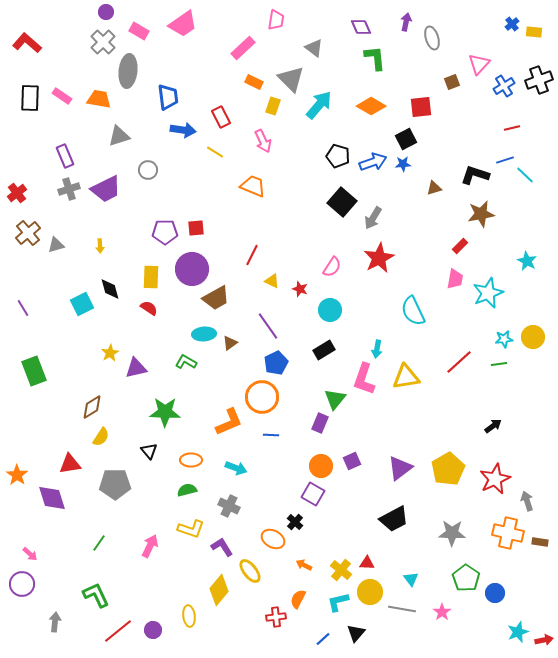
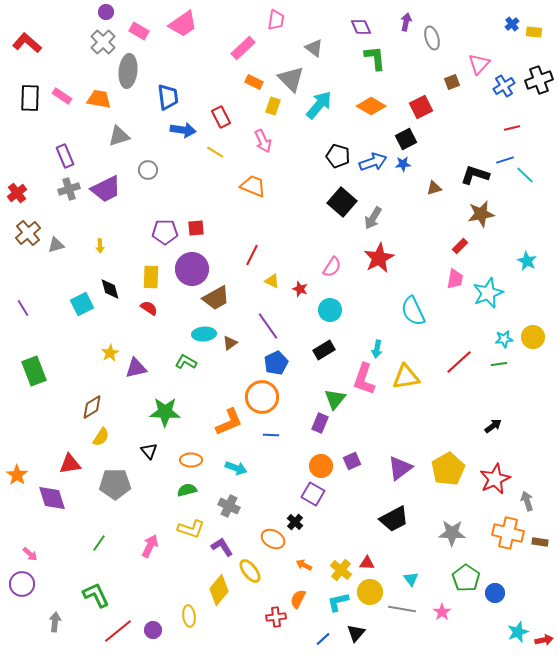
red square at (421, 107): rotated 20 degrees counterclockwise
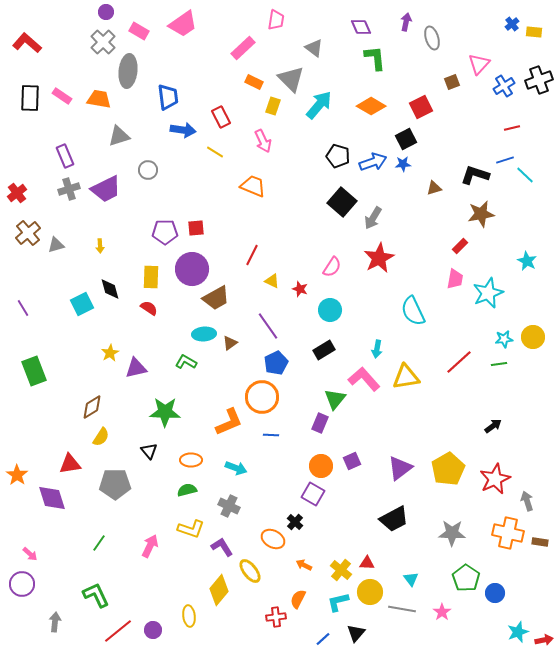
pink L-shape at (364, 379): rotated 120 degrees clockwise
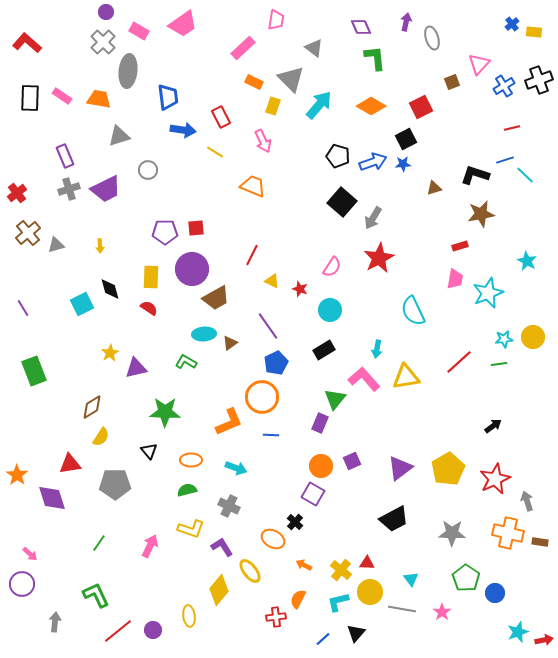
red rectangle at (460, 246): rotated 28 degrees clockwise
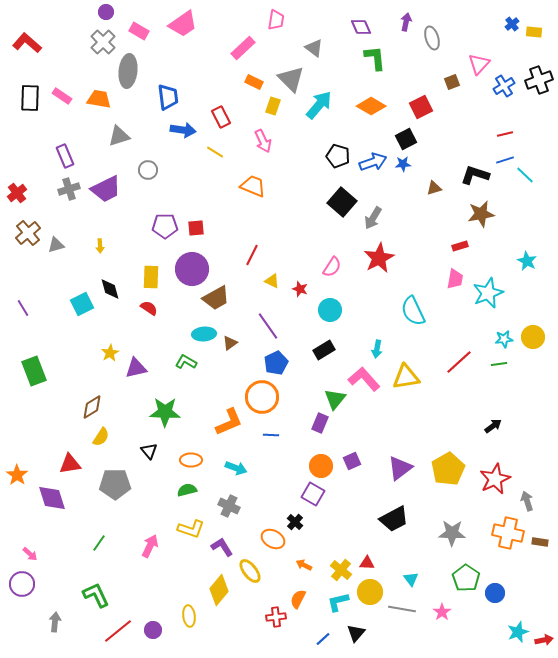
red line at (512, 128): moved 7 px left, 6 px down
purple pentagon at (165, 232): moved 6 px up
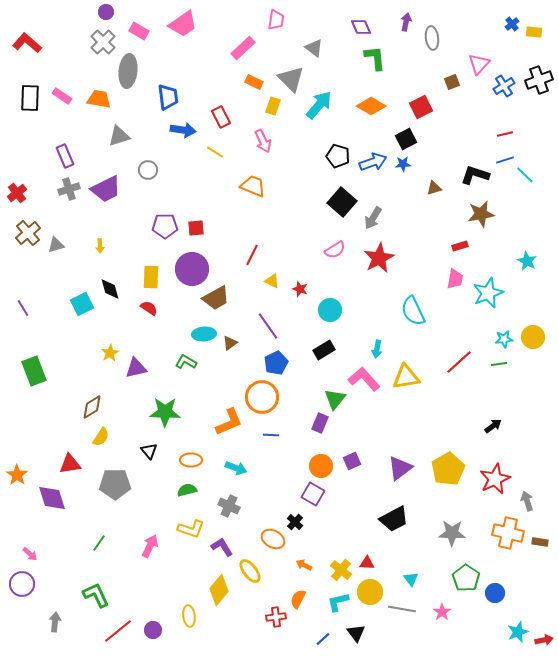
gray ellipse at (432, 38): rotated 10 degrees clockwise
pink semicircle at (332, 267): moved 3 px right, 17 px up; rotated 25 degrees clockwise
black triangle at (356, 633): rotated 18 degrees counterclockwise
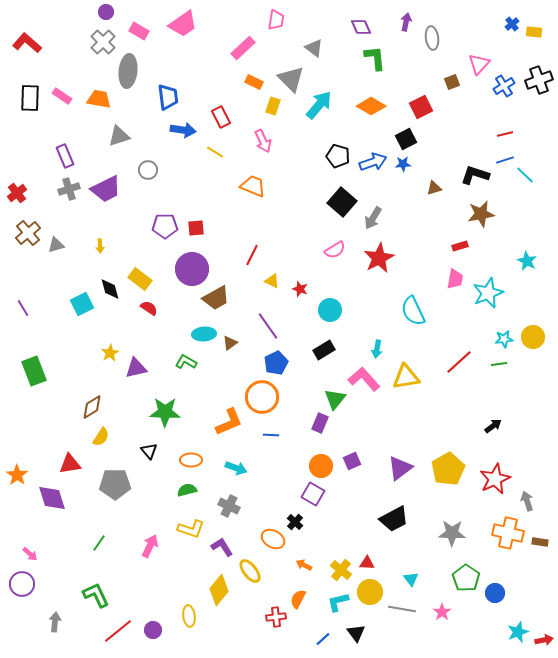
yellow rectangle at (151, 277): moved 11 px left, 2 px down; rotated 55 degrees counterclockwise
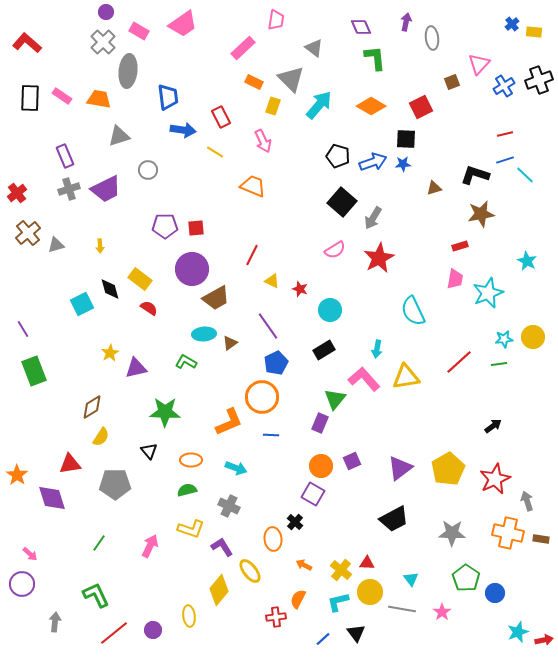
black square at (406, 139): rotated 30 degrees clockwise
purple line at (23, 308): moved 21 px down
orange ellipse at (273, 539): rotated 55 degrees clockwise
brown rectangle at (540, 542): moved 1 px right, 3 px up
red line at (118, 631): moved 4 px left, 2 px down
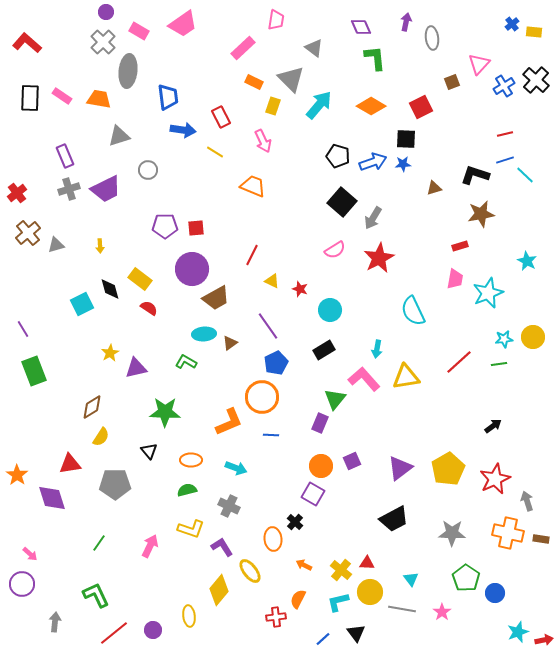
black cross at (539, 80): moved 3 px left; rotated 28 degrees counterclockwise
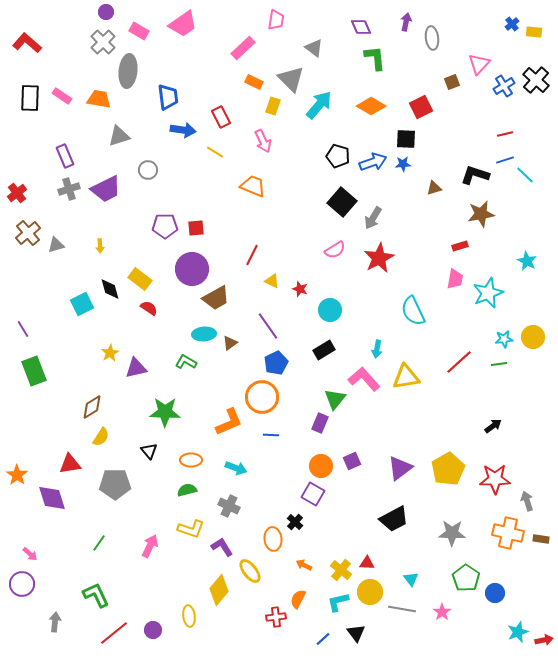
red star at (495, 479): rotated 24 degrees clockwise
